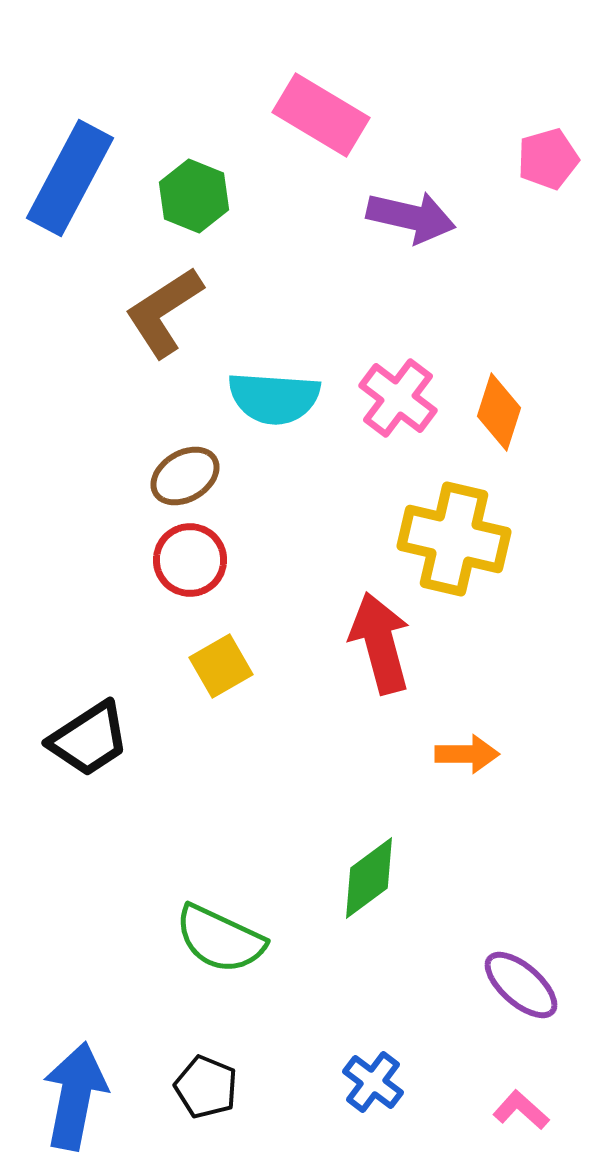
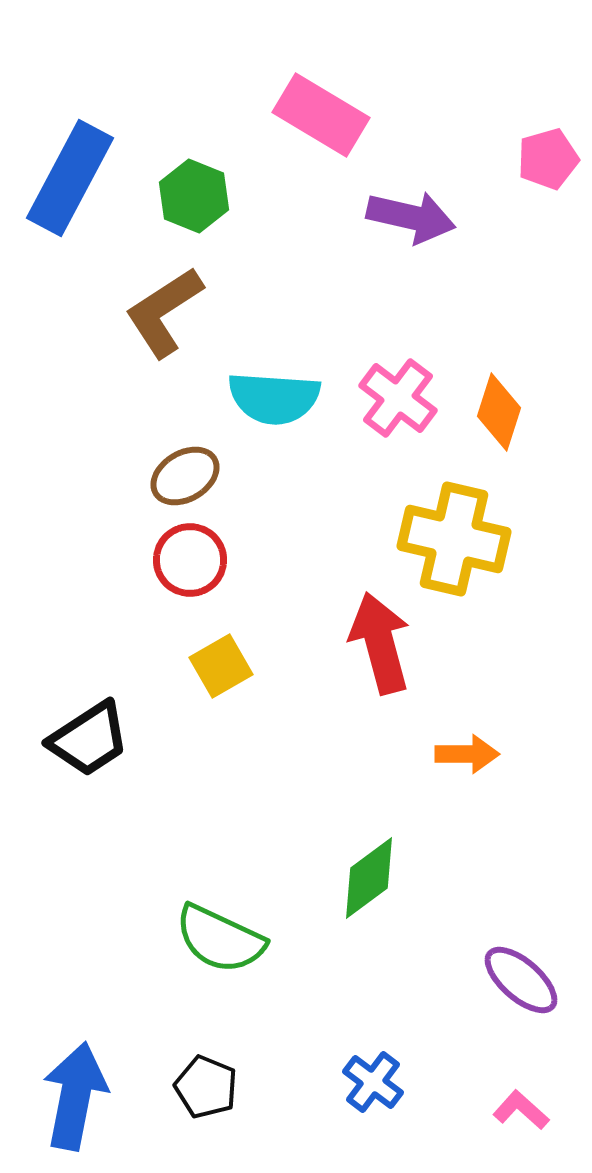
purple ellipse: moved 5 px up
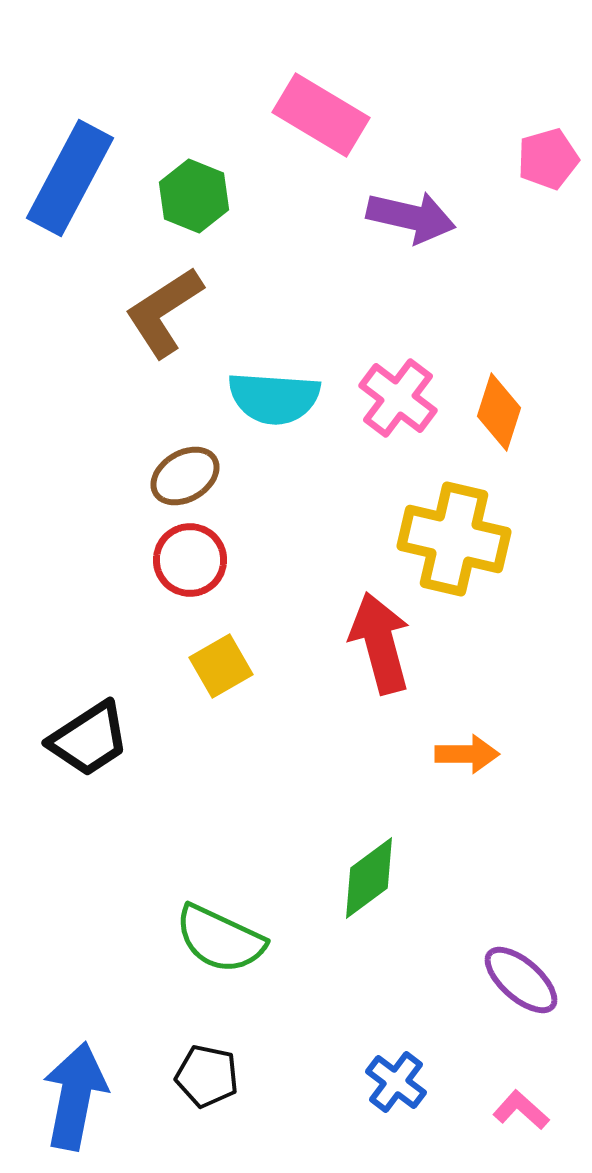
blue cross: moved 23 px right
black pentagon: moved 1 px right, 11 px up; rotated 10 degrees counterclockwise
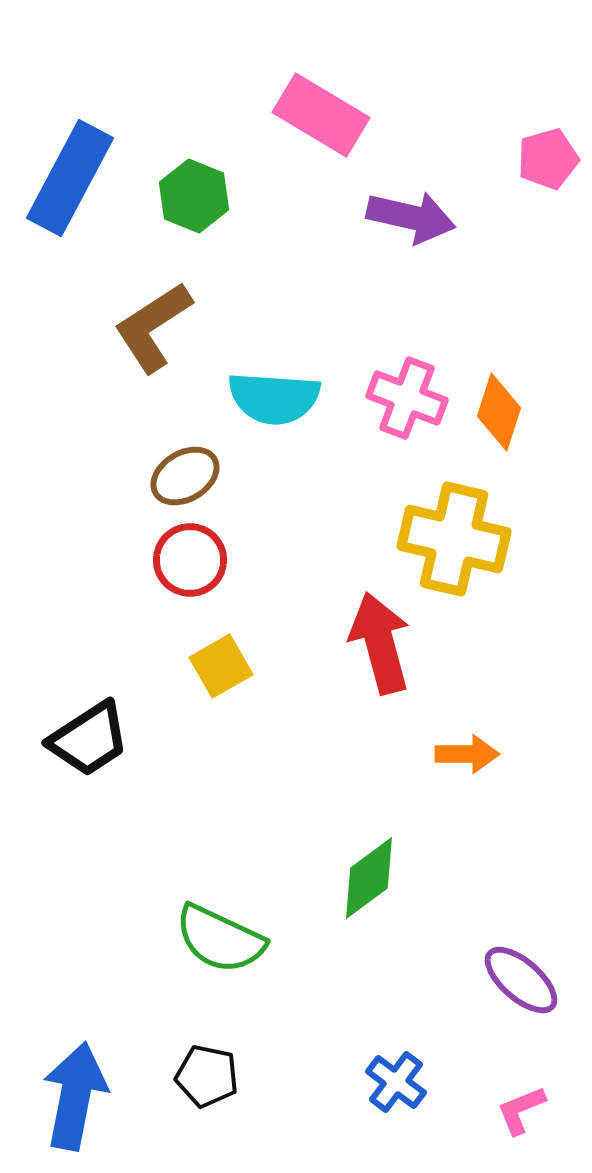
brown L-shape: moved 11 px left, 15 px down
pink cross: moved 9 px right; rotated 16 degrees counterclockwise
pink L-shape: rotated 64 degrees counterclockwise
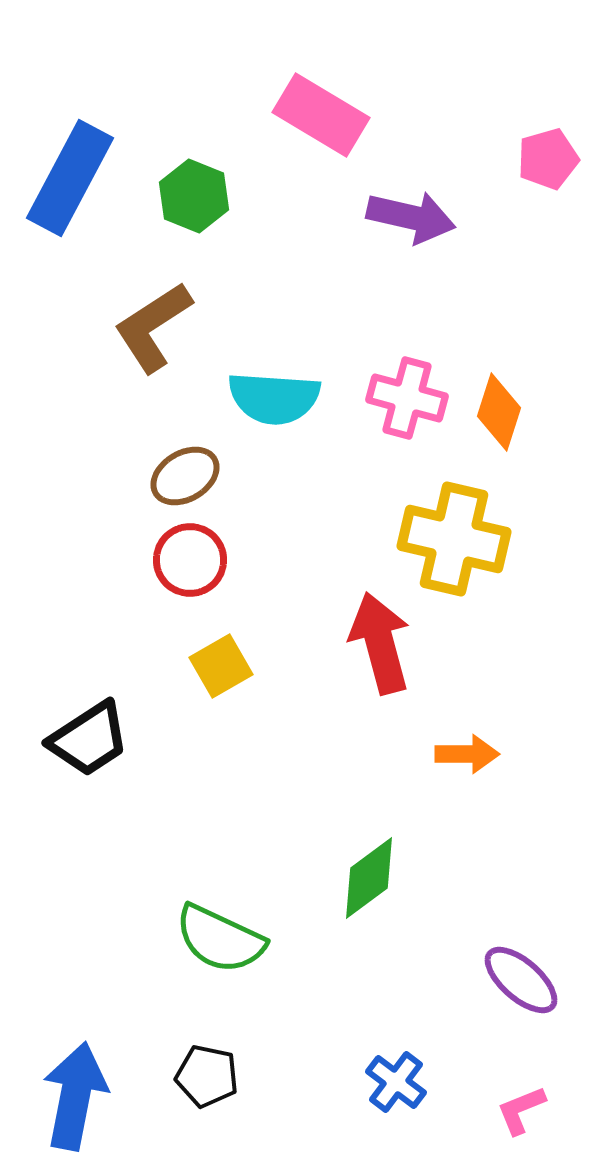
pink cross: rotated 6 degrees counterclockwise
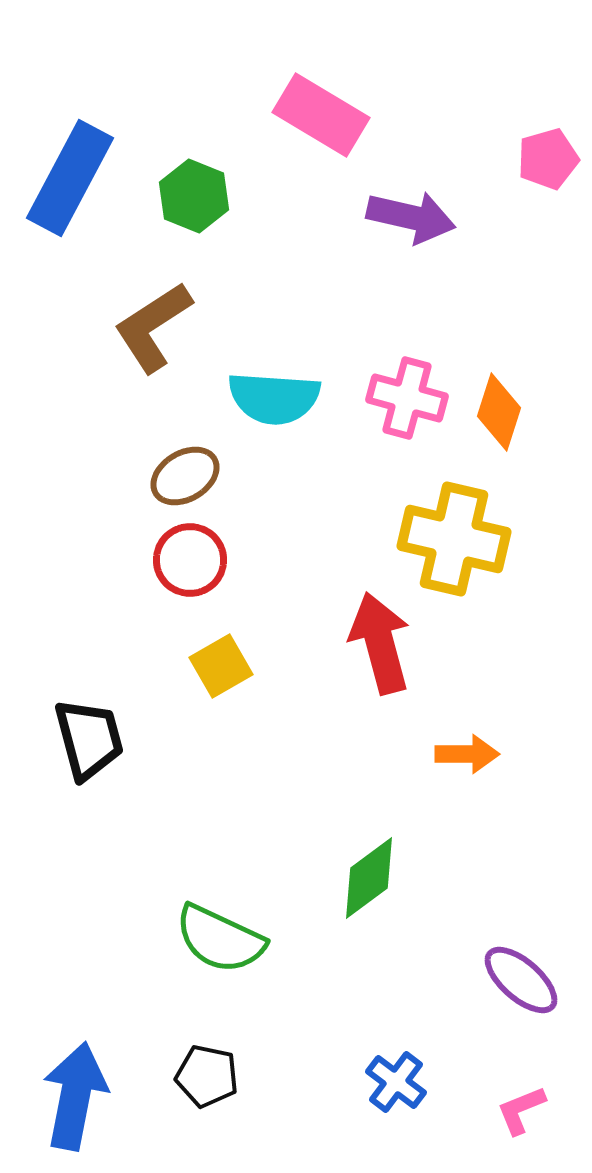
black trapezoid: rotated 72 degrees counterclockwise
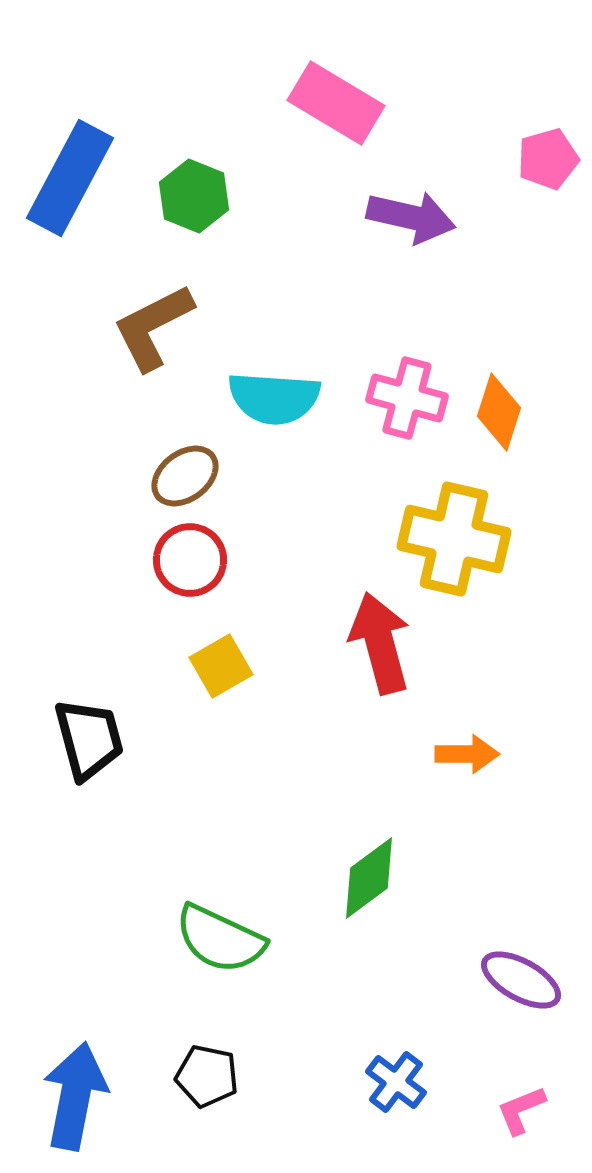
pink rectangle: moved 15 px right, 12 px up
brown L-shape: rotated 6 degrees clockwise
brown ellipse: rotated 6 degrees counterclockwise
purple ellipse: rotated 12 degrees counterclockwise
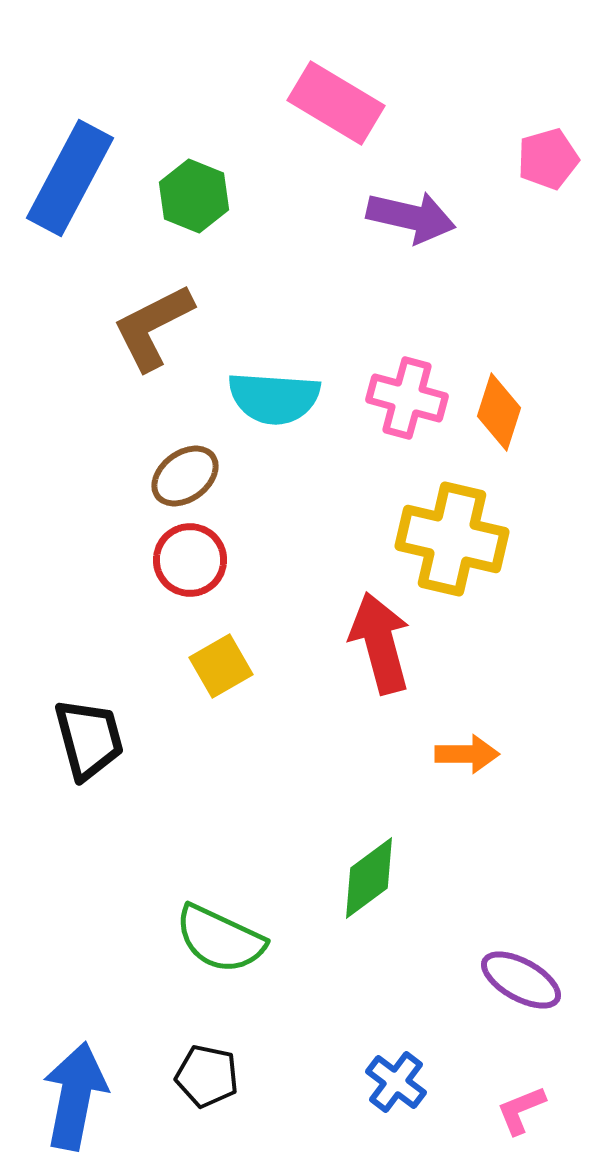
yellow cross: moved 2 px left
